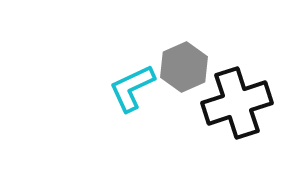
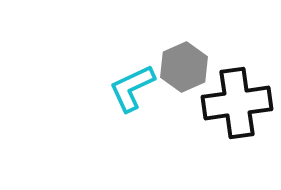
black cross: rotated 10 degrees clockwise
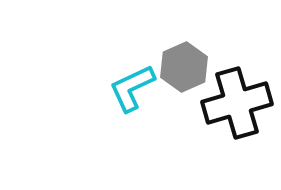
black cross: rotated 8 degrees counterclockwise
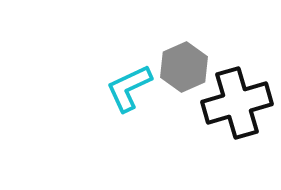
cyan L-shape: moved 3 px left
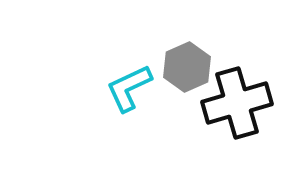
gray hexagon: moved 3 px right
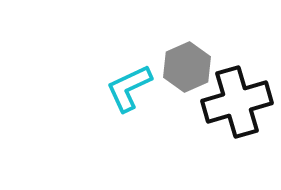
black cross: moved 1 px up
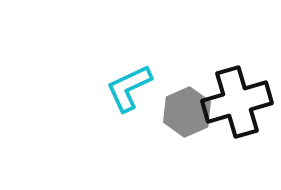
gray hexagon: moved 45 px down
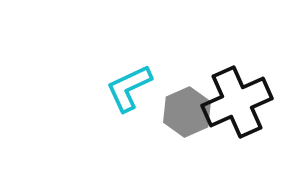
black cross: rotated 8 degrees counterclockwise
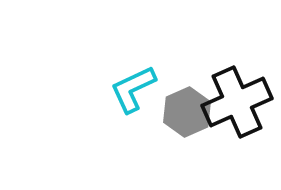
cyan L-shape: moved 4 px right, 1 px down
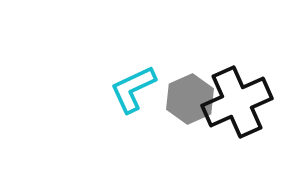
gray hexagon: moved 3 px right, 13 px up
